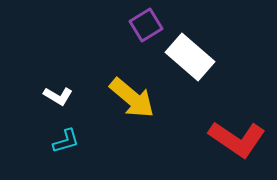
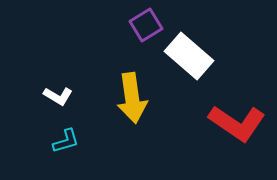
white rectangle: moved 1 px left, 1 px up
yellow arrow: rotated 42 degrees clockwise
red L-shape: moved 16 px up
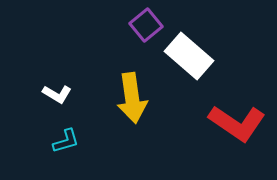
purple square: rotated 8 degrees counterclockwise
white L-shape: moved 1 px left, 2 px up
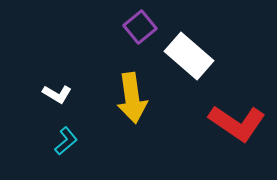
purple square: moved 6 px left, 2 px down
cyan L-shape: rotated 24 degrees counterclockwise
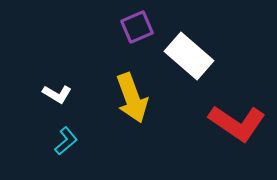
purple square: moved 3 px left; rotated 16 degrees clockwise
yellow arrow: rotated 12 degrees counterclockwise
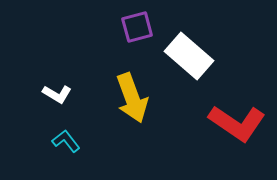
purple square: rotated 8 degrees clockwise
cyan L-shape: rotated 88 degrees counterclockwise
